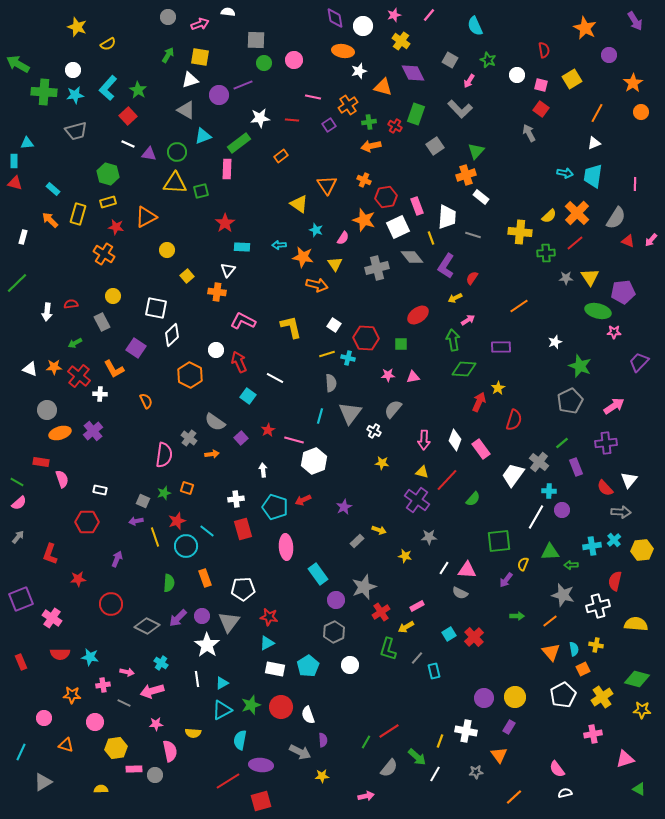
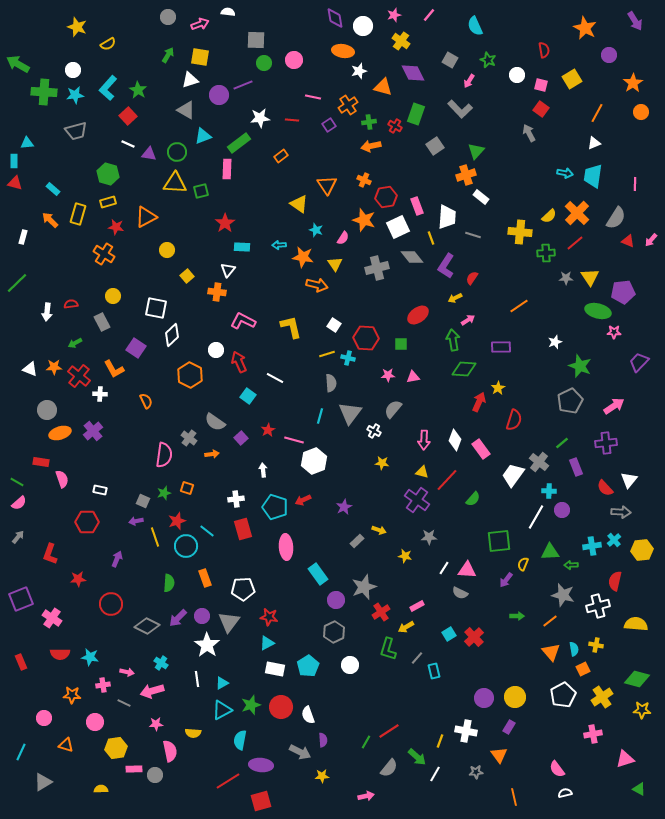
orange line at (514, 797): rotated 60 degrees counterclockwise
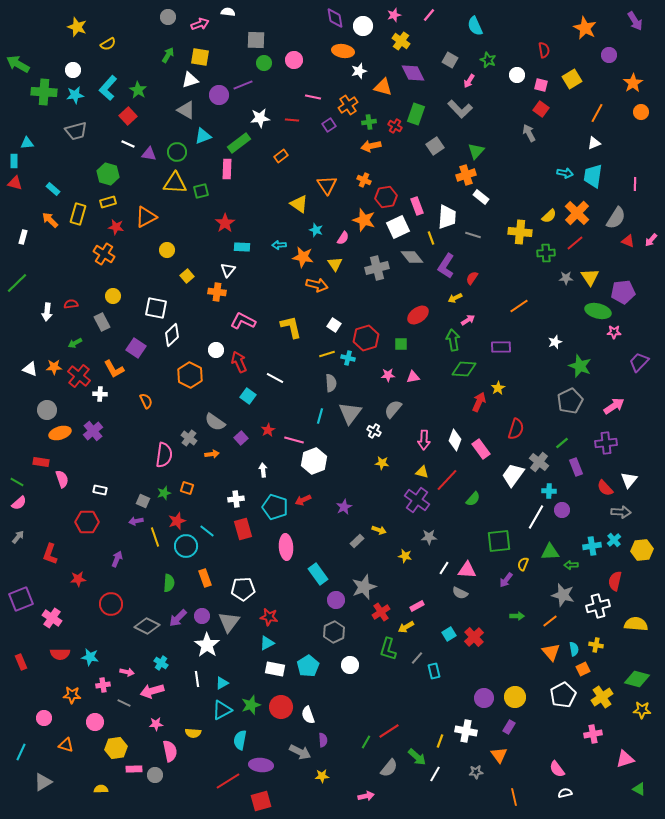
red hexagon at (366, 338): rotated 20 degrees counterclockwise
red semicircle at (514, 420): moved 2 px right, 9 px down
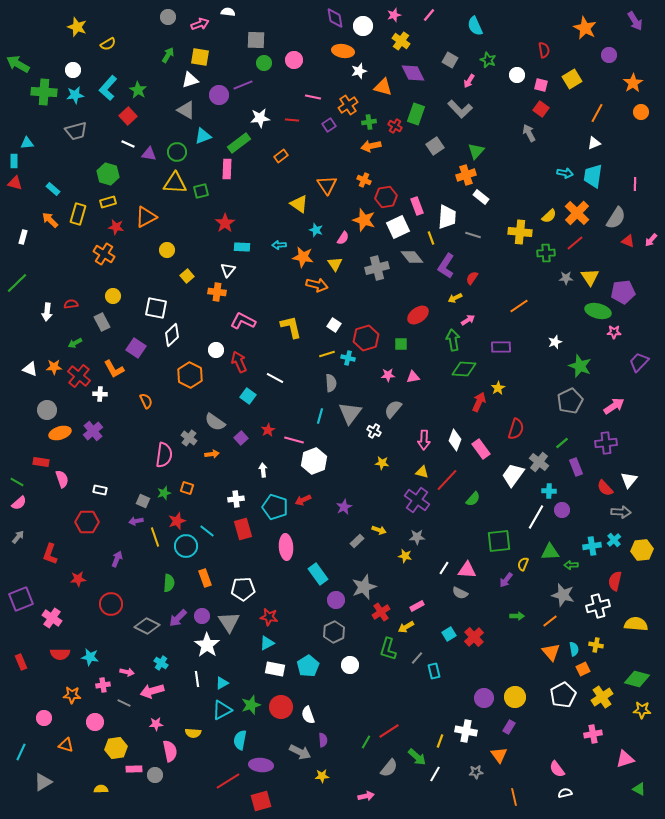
gray star at (429, 537): moved 12 px left
gray triangle at (229, 622): rotated 10 degrees counterclockwise
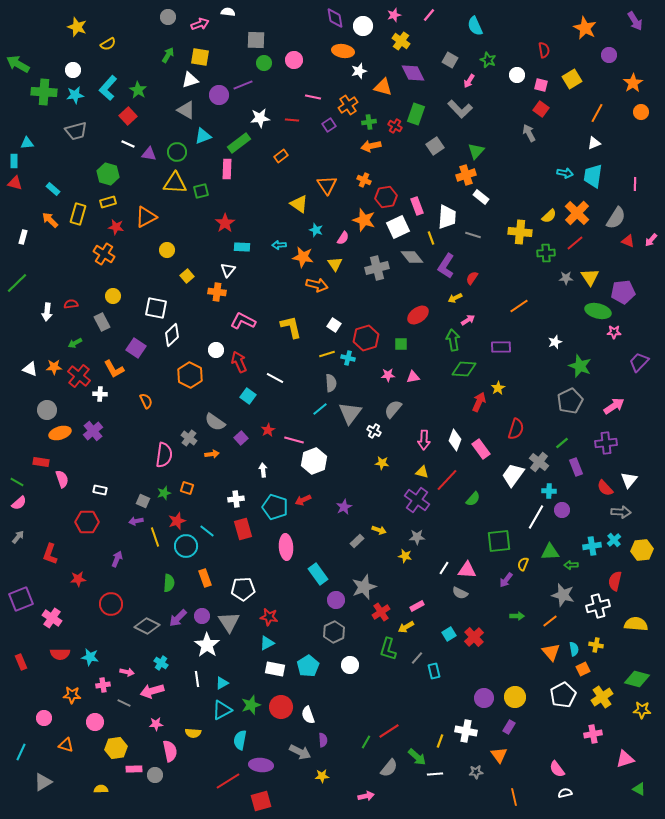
cyan line at (320, 416): moved 7 px up; rotated 35 degrees clockwise
white line at (435, 774): rotated 56 degrees clockwise
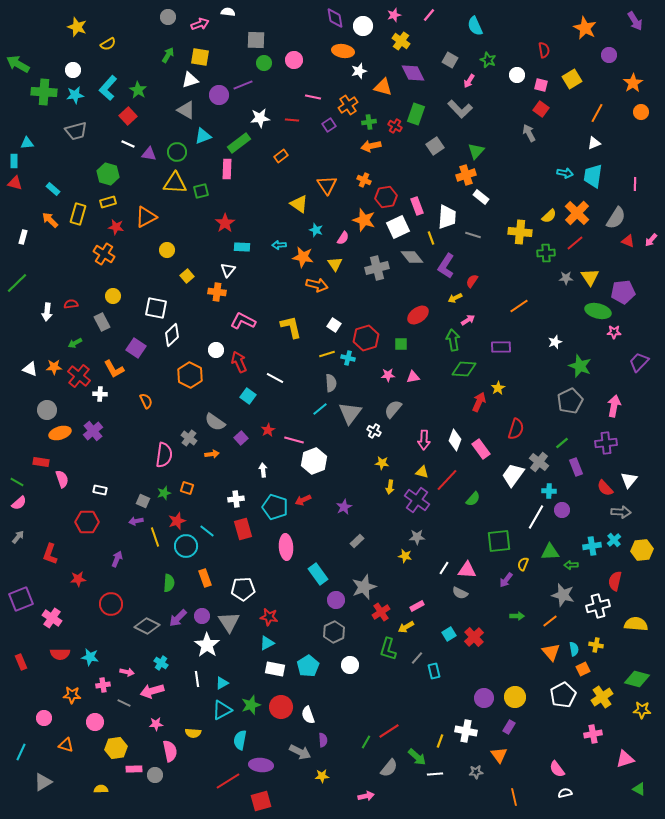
red semicircle at (472, 278): moved 3 px down
pink arrow at (614, 406): rotated 45 degrees counterclockwise
yellow arrow at (379, 530): moved 11 px right, 43 px up; rotated 80 degrees clockwise
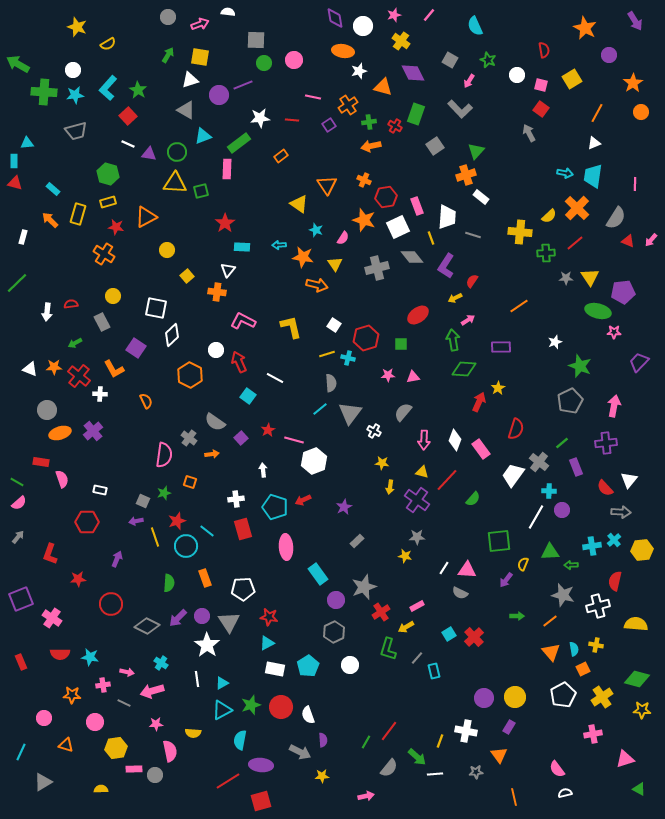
orange cross at (577, 213): moved 5 px up
gray semicircle at (393, 409): moved 10 px right, 3 px down
orange square at (187, 488): moved 3 px right, 6 px up
red line at (389, 731): rotated 20 degrees counterclockwise
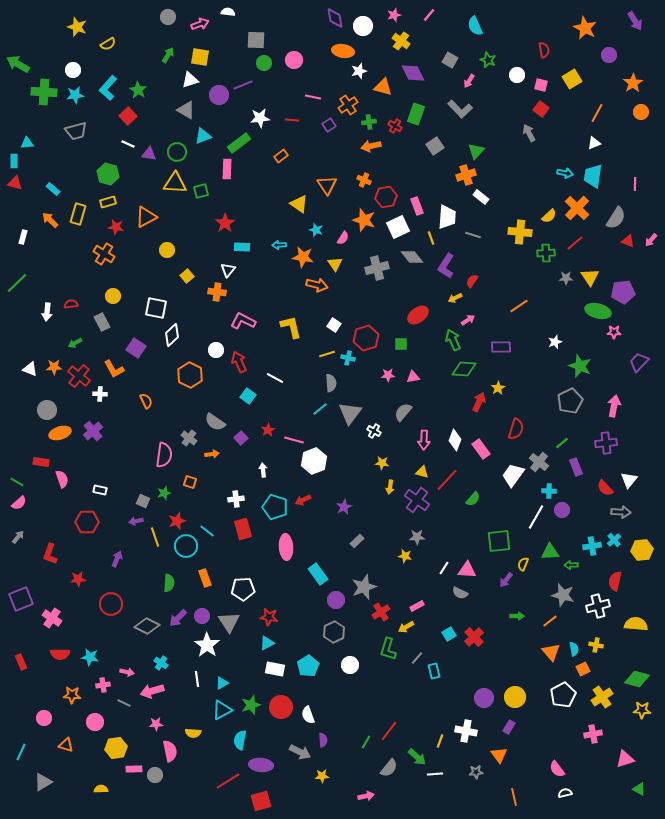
green arrow at (453, 340): rotated 15 degrees counterclockwise
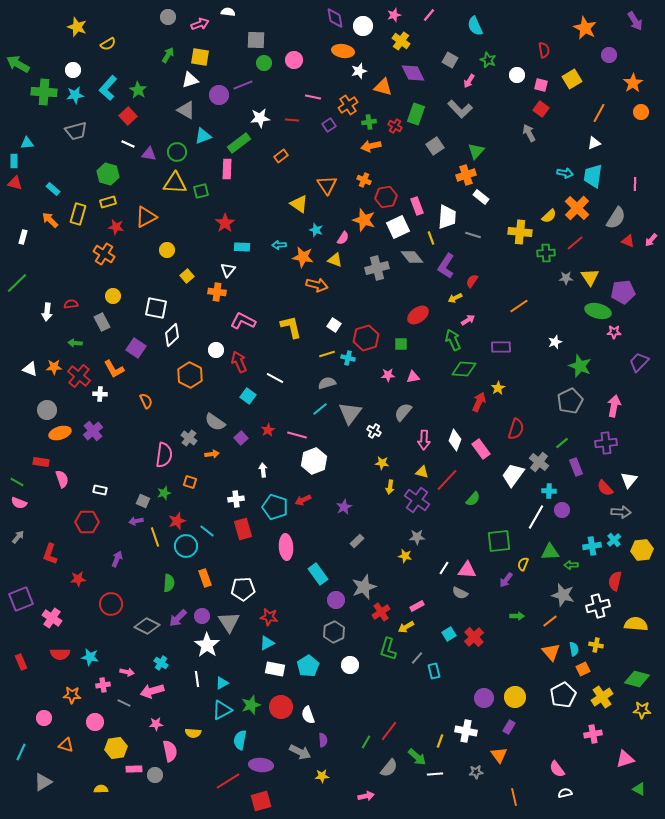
orange line at (597, 113): moved 2 px right
yellow triangle at (335, 264): moved 4 px up; rotated 35 degrees counterclockwise
green arrow at (75, 343): rotated 32 degrees clockwise
gray semicircle at (331, 383): moved 4 px left; rotated 102 degrees counterclockwise
pink line at (294, 440): moved 3 px right, 5 px up
pink semicircle at (19, 503): rotated 63 degrees clockwise
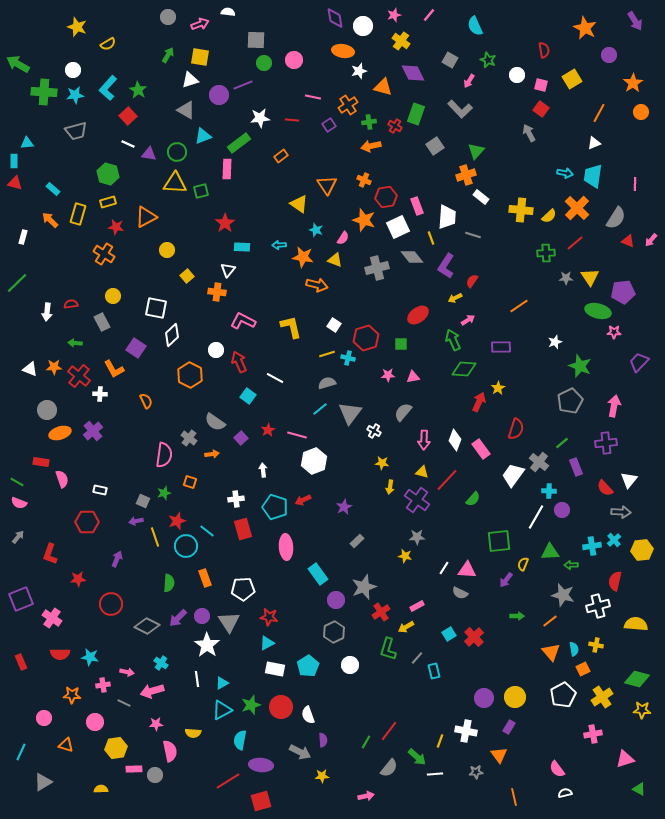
yellow cross at (520, 232): moved 1 px right, 22 px up
